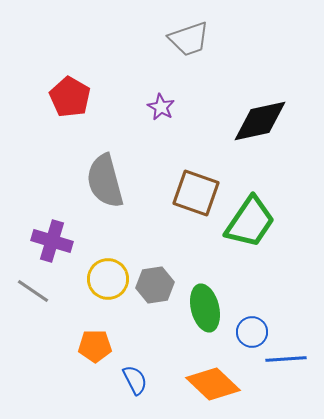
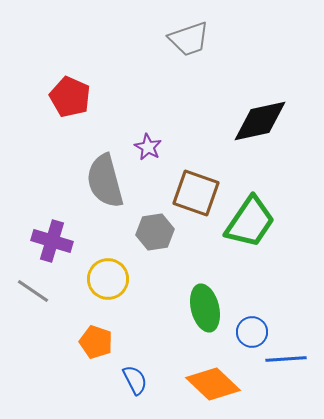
red pentagon: rotated 6 degrees counterclockwise
purple star: moved 13 px left, 40 px down
gray hexagon: moved 53 px up
orange pentagon: moved 1 px right, 4 px up; rotated 20 degrees clockwise
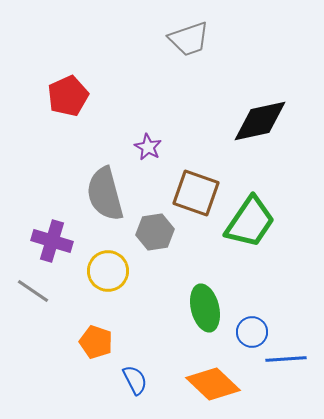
red pentagon: moved 2 px left, 1 px up; rotated 24 degrees clockwise
gray semicircle: moved 13 px down
yellow circle: moved 8 px up
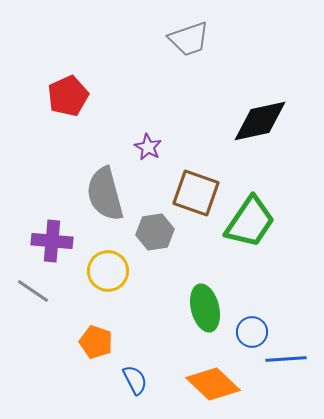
purple cross: rotated 12 degrees counterclockwise
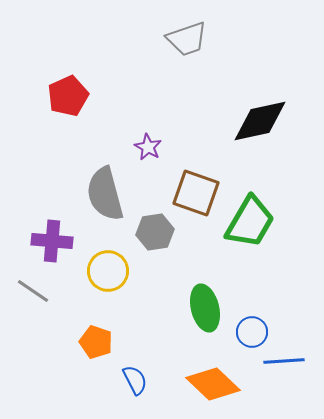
gray trapezoid: moved 2 px left
green trapezoid: rotated 4 degrees counterclockwise
blue line: moved 2 px left, 2 px down
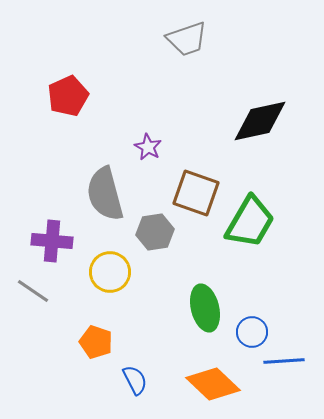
yellow circle: moved 2 px right, 1 px down
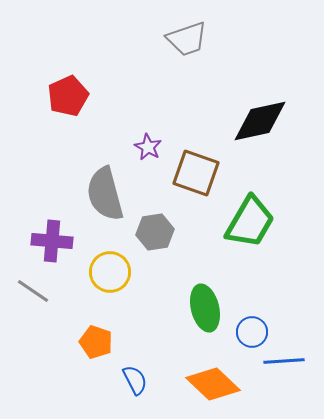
brown square: moved 20 px up
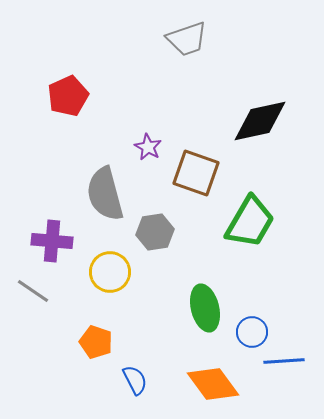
orange diamond: rotated 10 degrees clockwise
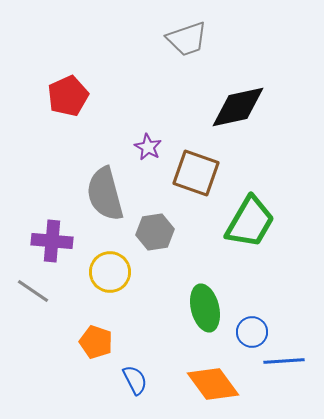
black diamond: moved 22 px left, 14 px up
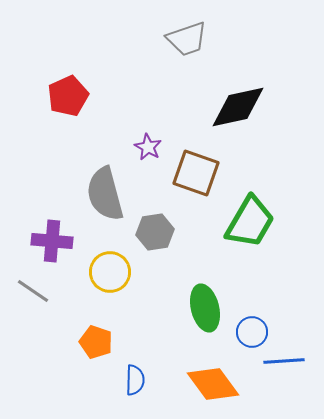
blue semicircle: rotated 28 degrees clockwise
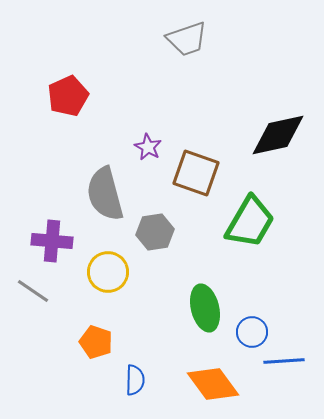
black diamond: moved 40 px right, 28 px down
yellow circle: moved 2 px left
